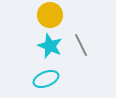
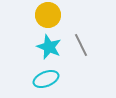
yellow circle: moved 2 px left
cyan star: moved 1 px left, 1 px down
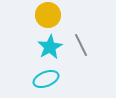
cyan star: moved 1 px right; rotated 20 degrees clockwise
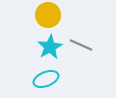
gray line: rotated 40 degrees counterclockwise
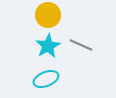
cyan star: moved 2 px left, 1 px up
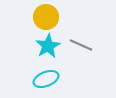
yellow circle: moved 2 px left, 2 px down
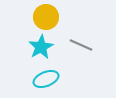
cyan star: moved 7 px left, 1 px down
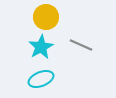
cyan ellipse: moved 5 px left
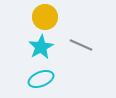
yellow circle: moved 1 px left
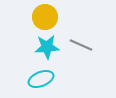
cyan star: moved 6 px right; rotated 25 degrees clockwise
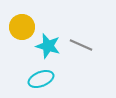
yellow circle: moved 23 px left, 10 px down
cyan star: moved 1 px right, 1 px up; rotated 20 degrees clockwise
